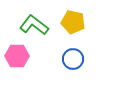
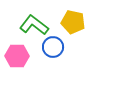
blue circle: moved 20 px left, 12 px up
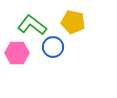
green L-shape: moved 2 px left
pink hexagon: moved 3 px up
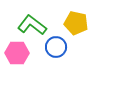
yellow pentagon: moved 3 px right, 1 px down
blue circle: moved 3 px right
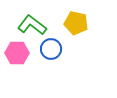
blue circle: moved 5 px left, 2 px down
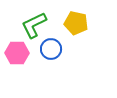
green L-shape: moved 2 px right; rotated 64 degrees counterclockwise
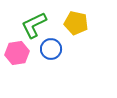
pink hexagon: rotated 10 degrees counterclockwise
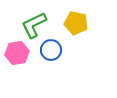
blue circle: moved 1 px down
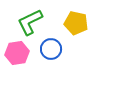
green L-shape: moved 4 px left, 3 px up
blue circle: moved 1 px up
